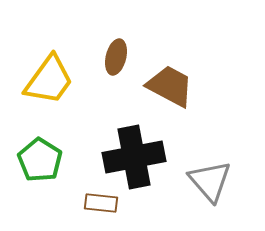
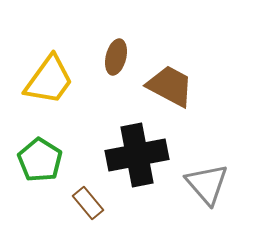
black cross: moved 3 px right, 2 px up
gray triangle: moved 3 px left, 3 px down
brown rectangle: moved 13 px left; rotated 44 degrees clockwise
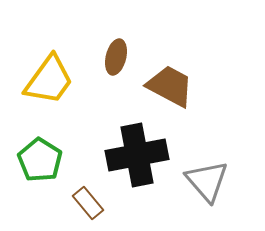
gray triangle: moved 3 px up
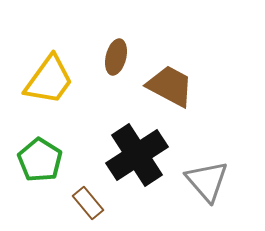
black cross: rotated 22 degrees counterclockwise
